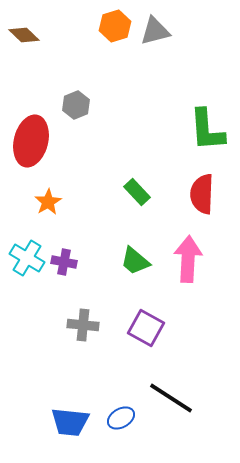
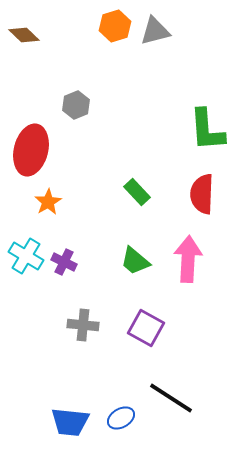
red ellipse: moved 9 px down
cyan cross: moved 1 px left, 2 px up
purple cross: rotated 15 degrees clockwise
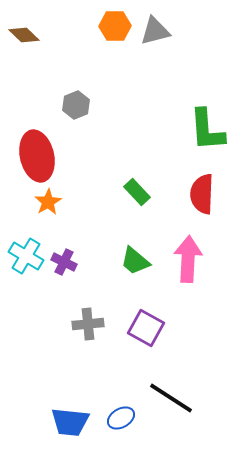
orange hexagon: rotated 16 degrees clockwise
red ellipse: moved 6 px right, 6 px down; rotated 27 degrees counterclockwise
gray cross: moved 5 px right, 1 px up; rotated 12 degrees counterclockwise
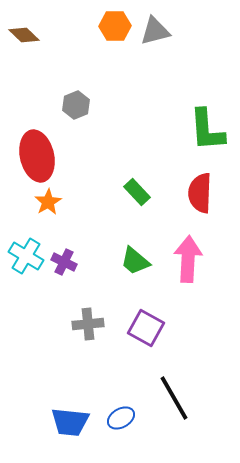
red semicircle: moved 2 px left, 1 px up
black line: moved 3 px right; rotated 27 degrees clockwise
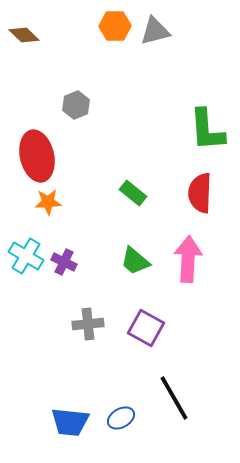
green rectangle: moved 4 px left, 1 px down; rotated 8 degrees counterclockwise
orange star: rotated 28 degrees clockwise
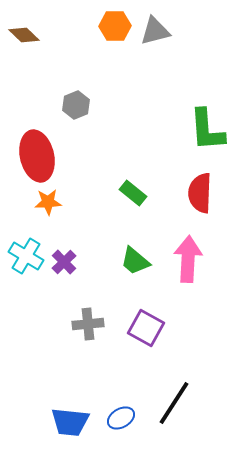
purple cross: rotated 20 degrees clockwise
black line: moved 5 px down; rotated 63 degrees clockwise
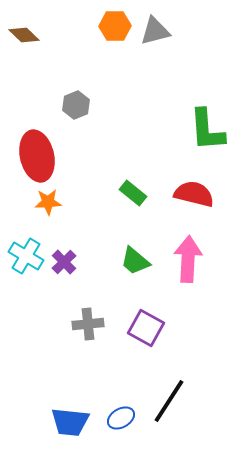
red semicircle: moved 6 px left, 1 px down; rotated 102 degrees clockwise
black line: moved 5 px left, 2 px up
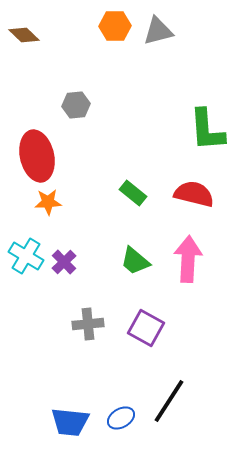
gray triangle: moved 3 px right
gray hexagon: rotated 16 degrees clockwise
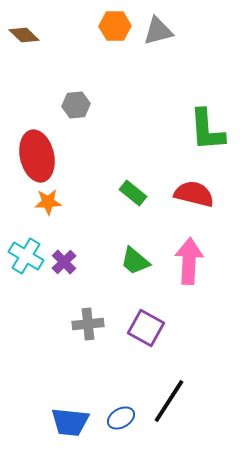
pink arrow: moved 1 px right, 2 px down
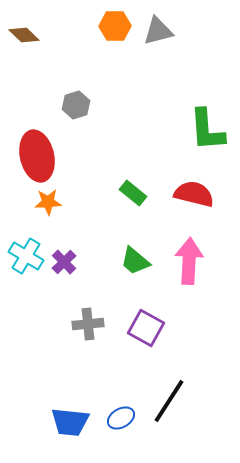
gray hexagon: rotated 12 degrees counterclockwise
